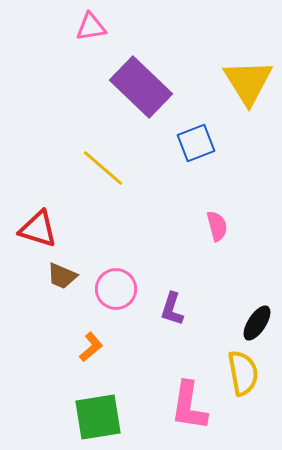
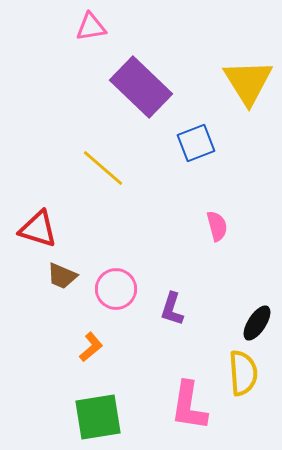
yellow semicircle: rotated 6 degrees clockwise
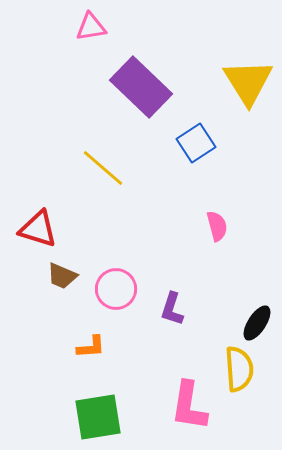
blue square: rotated 12 degrees counterclockwise
orange L-shape: rotated 36 degrees clockwise
yellow semicircle: moved 4 px left, 4 px up
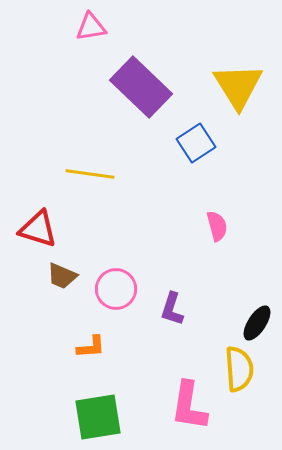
yellow triangle: moved 10 px left, 4 px down
yellow line: moved 13 px left, 6 px down; rotated 33 degrees counterclockwise
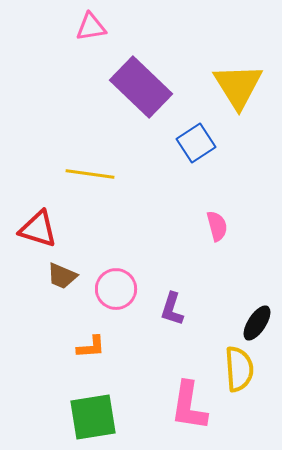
green square: moved 5 px left
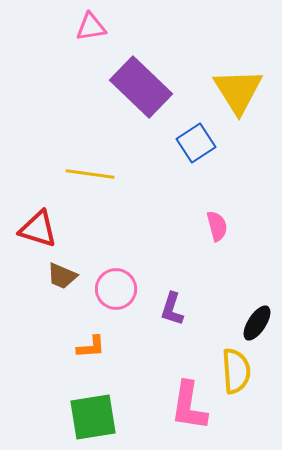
yellow triangle: moved 5 px down
yellow semicircle: moved 3 px left, 2 px down
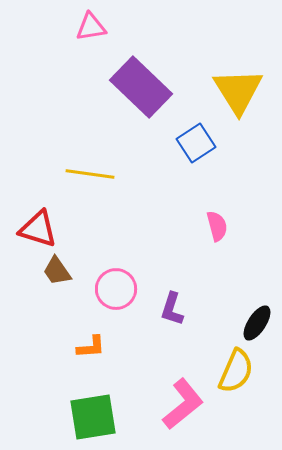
brown trapezoid: moved 5 px left, 5 px up; rotated 32 degrees clockwise
yellow semicircle: rotated 27 degrees clockwise
pink L-shape: moved 6 px left, 2 px up; rotated 138 degrees counterclockwise
